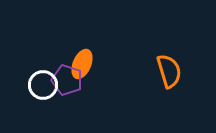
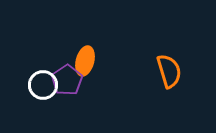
orange ellipse: moved 3 px right, 3 px up; rotated 8 degrees counterclockwise
purple pentagon: rotated 20 degrees clockwise
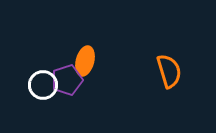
purple pentagon: rotated 16 degrees clockwise
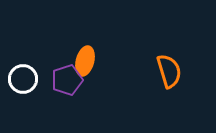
white circle: moved 20 px left, 6 px up
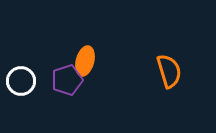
white circle: moved 2 px left, 2 px down
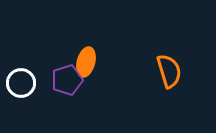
orange ellipse: moved 1 px right, 1 px down
white circle: moved 2 px down
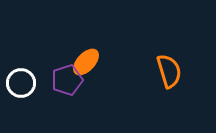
orange ellipse: rotated 28 degrees clockwise
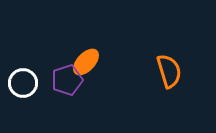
white circle: moved 2 px right
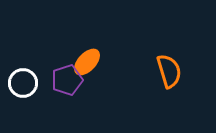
orange ellipse: moved 1 px right
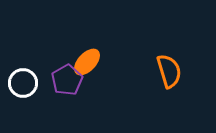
purple pentagon: rotated 12 degrees counterclockwise
